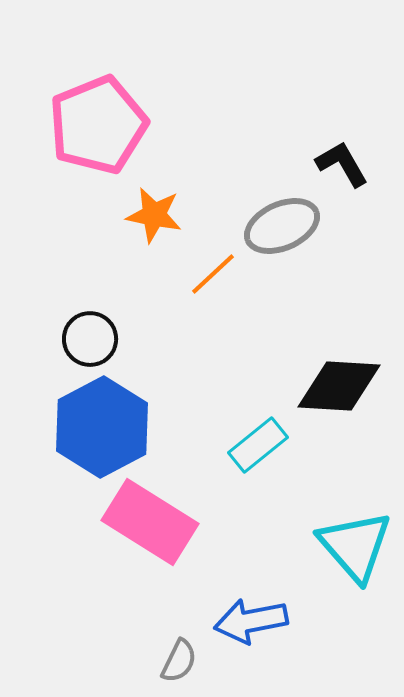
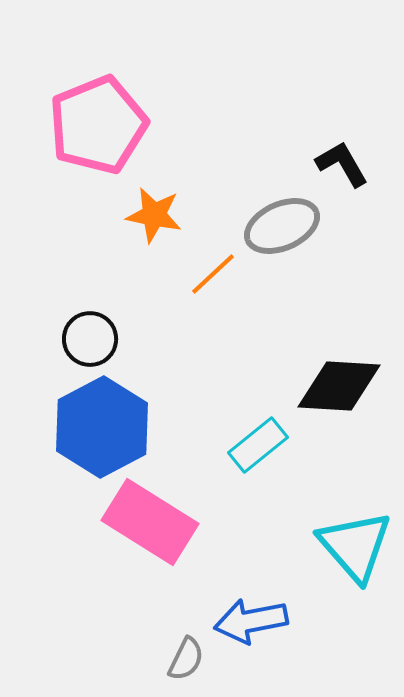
gray semicircle: moved 7 px right, 2 px up
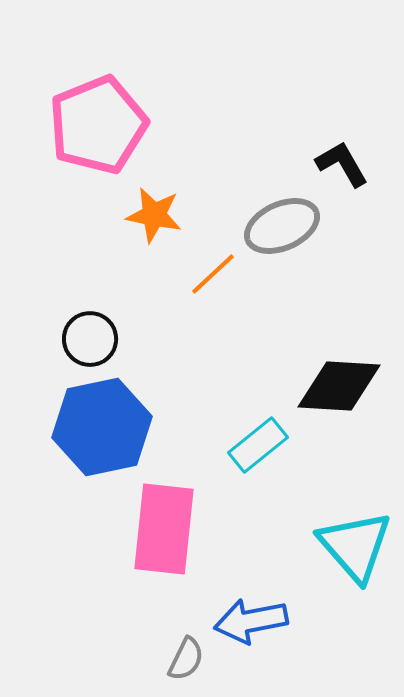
blue hexagon: rotated 16 degrees clockwise
pink rectangle: moved 14 px right, 7 px down; rotated 64 degrees clockwise
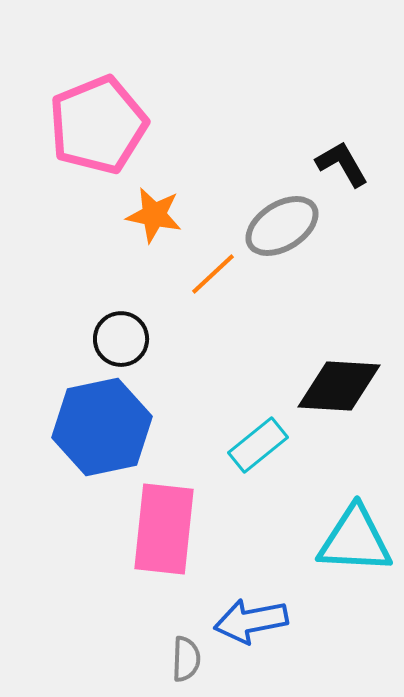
gray ellipse: rotated 8 degrees counterclockwise
black circle: moved 31 px right
cyan triangle: moved 6 px up; rotated 46 degrees counterclockwise
gray semicircle: rotated 24 degrees counterclockwise
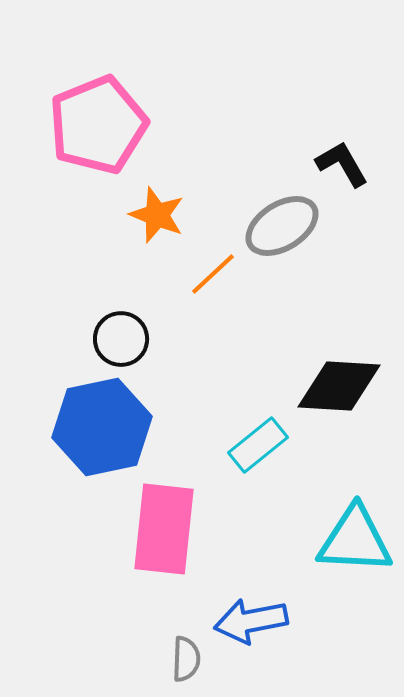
orange star: moved 3 px right; rotated 10 degrees clockwise
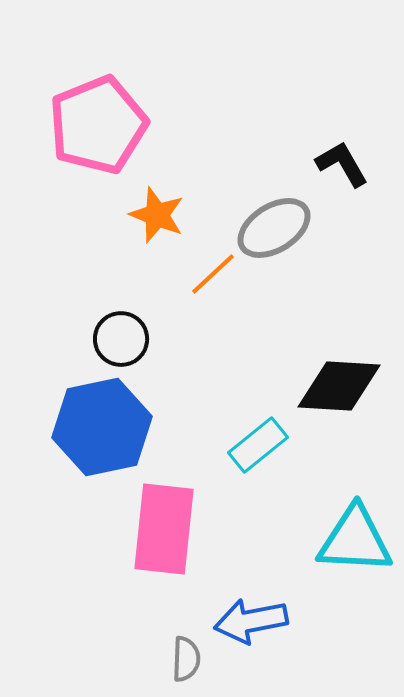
gray ellipse: moved 8 px left, 2 px down
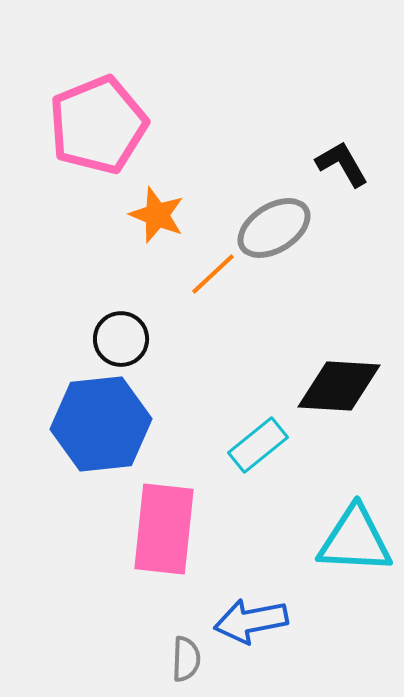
blue hexagon: moved 1 px left, 3 px up; rotated 6 degrees clockwise
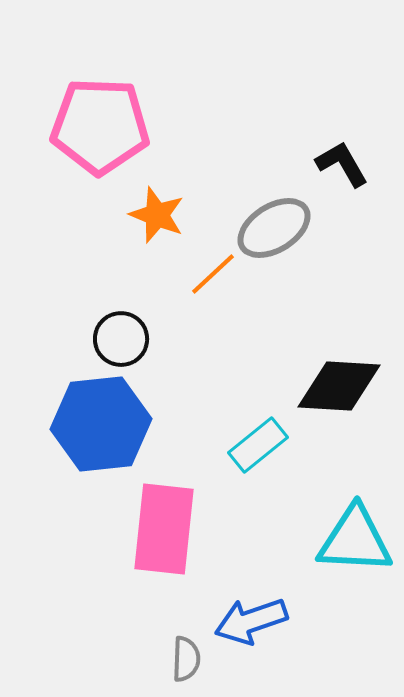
pink pentagon: moved 2 px right, 1 px down; rotated 24 degrees clockwise
blue arrow: rotated 8 degrees counterclockwise
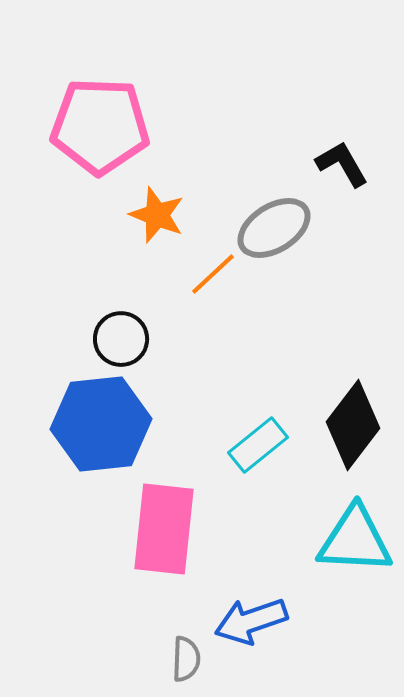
black diamond: moved 14 px right, 39 px down; rotated 56 degrees counterclockwise
